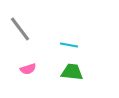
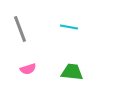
gray line: rotated 16 degrees clockwise
cyan line: moved 18 px up
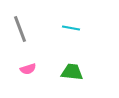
cyan line: moved 2 px right, 1 px down
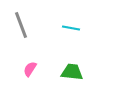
gray line: moved 1 px right, 4 px up
pink semicircle: moved 2 px right; rotated 140 degrees clockwise
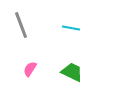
green trapezoid: rotated 20 degrees clockwise
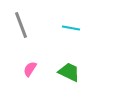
green trapezoid: moved 3 px left
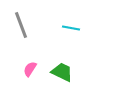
green trapezoid: moved 7 px left
